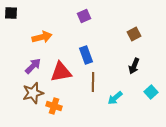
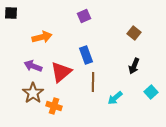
brown square: moved 1 px up; rotated 24 degrees counterclockwise
purple arrow: rotated 114 degrees counterclockwise
red triangle: rotated 30 degrees counterclockwise
brown star: rotated 20 degrees counterclockwise
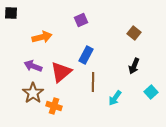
purple square: moved 3 px left, 4 px down
blue rectangle: rotated 48 degrees clockwise
cyan arrow: rotated 14 degrees counterclockwise
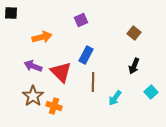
red triangle: rotated 35 degrees counterclockwise
brown star: moved 3 px down
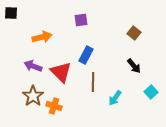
purple square: rotated 16 degrees clockwise
black arrow: rotated 63 degrees counterclockwise
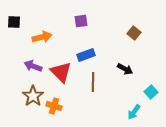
black square: moved 3 px right, 9 px down
purple square: moved 1 px down
blue rectangle: rotated 42 degrees clockwise
black arrow: moved 9 px left, 3 px down; rotated 21 degrees counterclockwise
cyan arrow: moved 19 px right, 14 px down
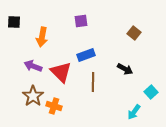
orange arrow: rotated 114 degrees clockwise
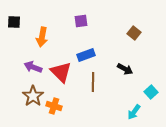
purple arrow: moved 1 px down
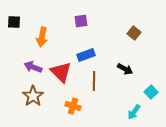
brown line: moved 1 px right, 1 px up
orange cross: moved 19 px right
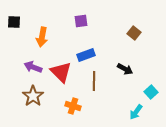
cyan arrow: moved 2 px right
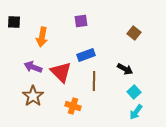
cyan square: moved 17 px left
